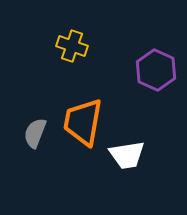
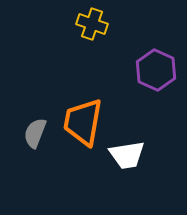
yellow cross: moved 20 px right, 22 px up
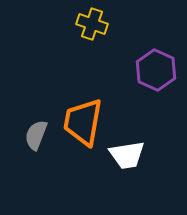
gray semicircle: moved 1 px right, 2 px down
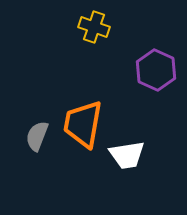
yellow cross: moved 2 px right, 3 px down
orange trapezoid: moved 2 px down
gray semicircle: moved 1 px right, 1 px down
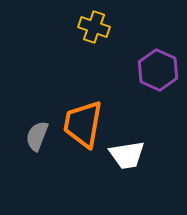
purple hexagon: moved 2 px right
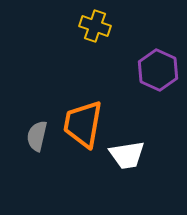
yellow cross: moved 1 px right, 1 px up
gray semicircle: rotated 8 degrees counterclockwise
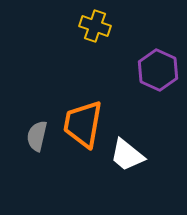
white trapezoid: rotated 48 degrees clockwise
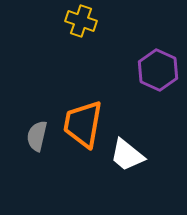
yellow cross: moved 14 px left, 5 px up
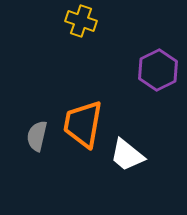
purple hexagon: rotated 9 degrees clockwise
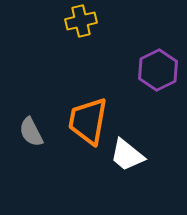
yellow cross: rotated 32 degrees counterclockwise
orange trapezoid: moved 5 px right, 3 px up
gray semicircle: moved 6 px left, 4 px up; rotated 40 degrees counterclockwise
